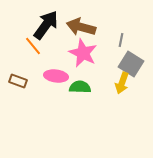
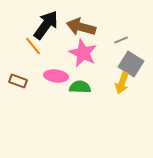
gray line: rotated 56 degrees clockwise
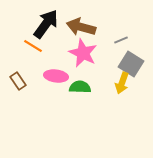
black arrow: moved 1 px up
orange line: rotated 18 degrees counterclockwise
brown rectangle: rotated 36 degrees clockwise
